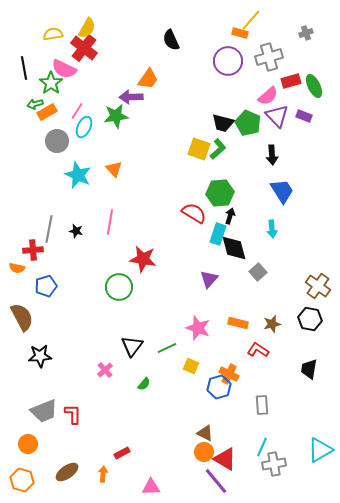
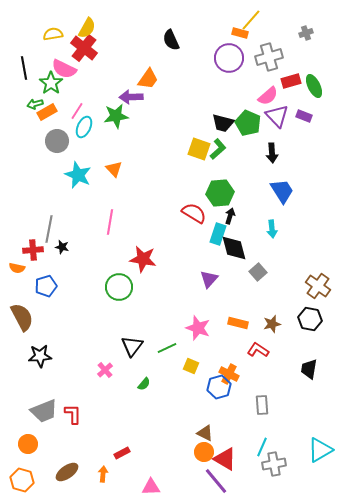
purple circle at (228, 61): moved 1 px right, 3 px up
black arrow at (272, 155): moved 2 px up
black star at (76, 231): moved 14 px left, 16 px down
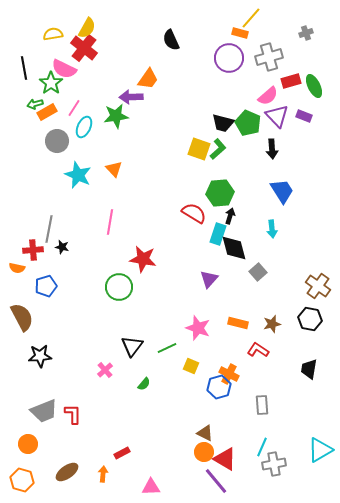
yellow line at (251, 20): moved 2 px up
pink line at (77, 111): moved 3 px left, 3 px up
black arrow at (272, 153): moved 4 px up
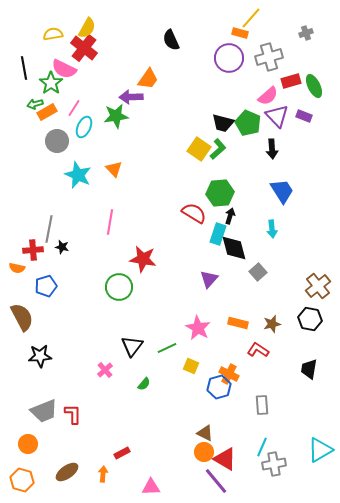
yellow square at (199, 149): rotated 15 degrees clockwise
brown cross at (318, 286): rotated 15 degrees clockwise
pink star at (198, 328): rotated 10 degrees clockwise
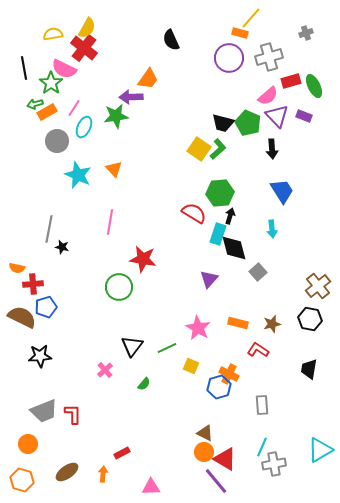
red cross at (33, 250): moved 34 px down
blue pentagon at (46, 286): moved 21 px down
brown semicircle at (22, 317): rotated 36 degrees counterclockwise
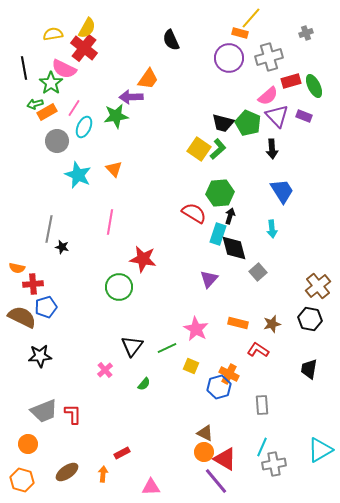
pink star at (198, 328): moved 2 px left, 1 px down
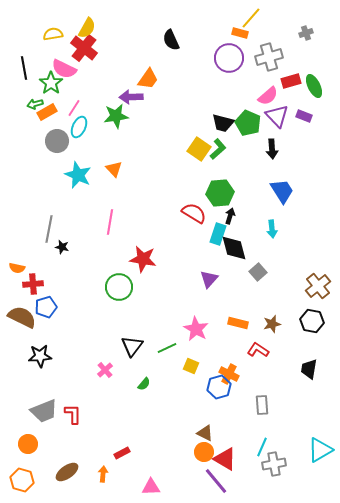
cyan ellipse at (84, 127): moved 5 px left
black hexagon at (310, 319): moved 2 px right, 2 px down
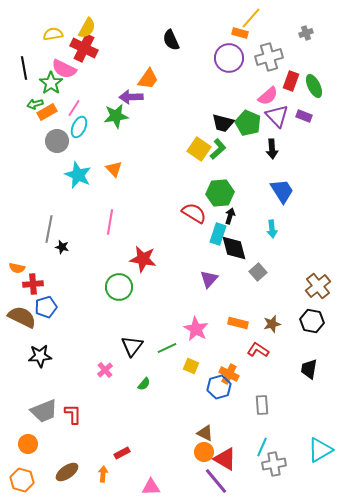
red cross at (84, 48): rotated 12 degrees counterclockwise
red rectangle at (291, 81): rotated 54 degrees counterclockwise
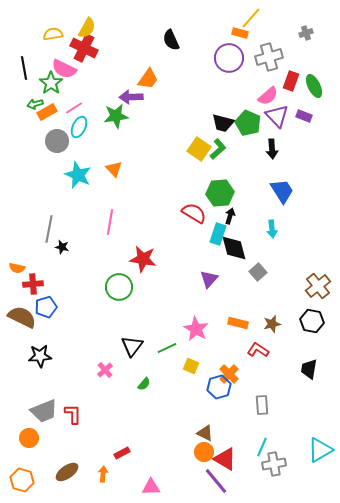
pink line at (74, 108): rotated 24 degrees clockwise
orange cross at (229, 374): rotated 18 degrees clockwise
orange circle at (28, 444): moved 1 px right, 6 px up
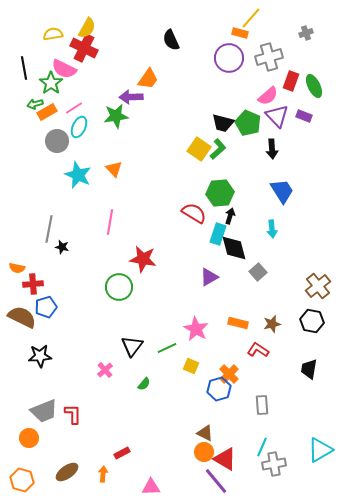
purple triangle at (209, 279): moved 2 px up; rotated 18 degrees clockwise
blue hexagon at (219, 387): moved 2 px down
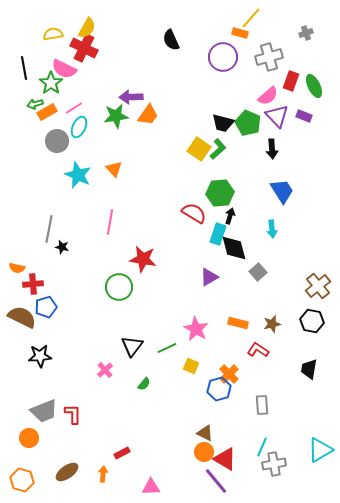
purple circle at (229, 58): moved 6 px left, 1 px up
orange trapezoid at (148, 79): moved 36 px down
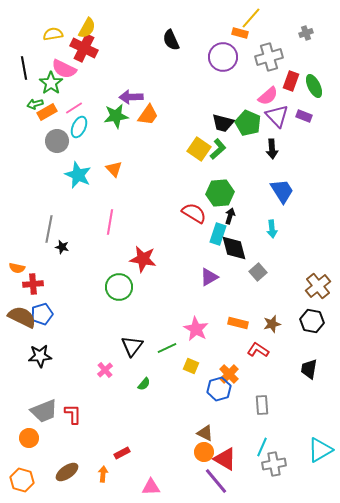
blue pentagon at (46, 307): moved 4 px left, 7 px down
